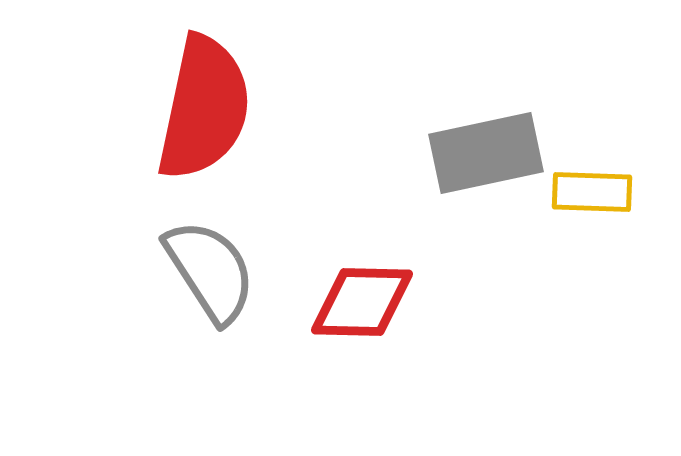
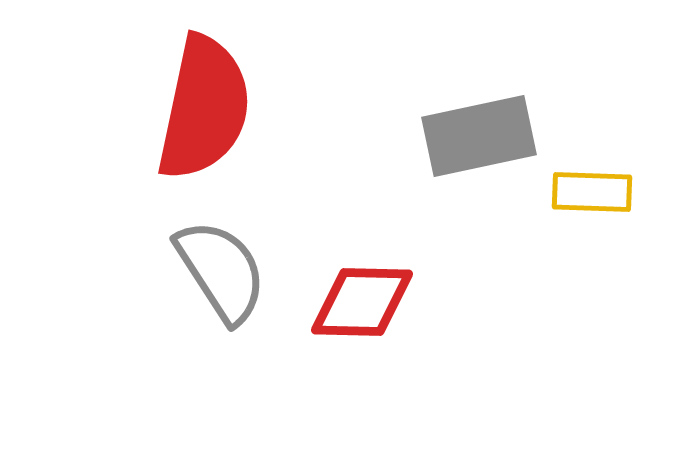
gray rectangle: moved 7 px left, 17 px up
gray semicircle: moved 11 px right
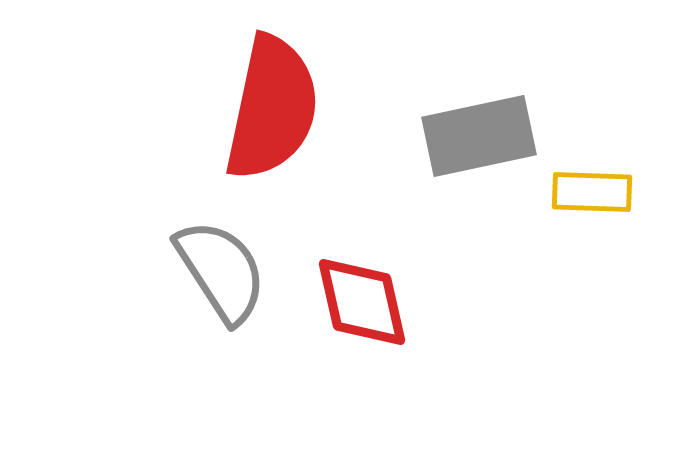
red semicircle: moved 68 px right
red diamond: rotated 76 degrees clockwise
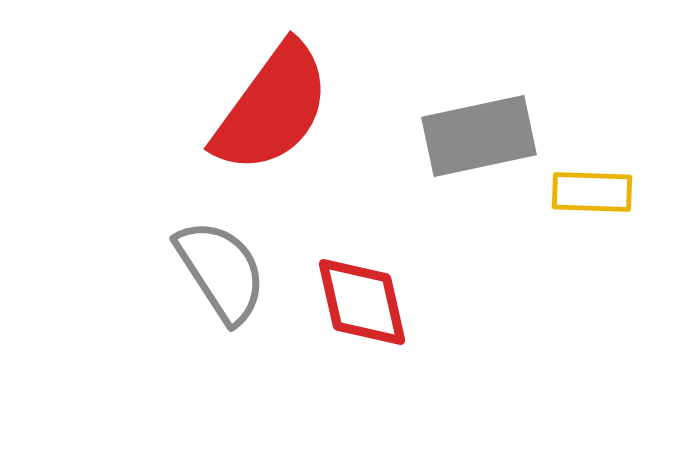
red semicircle: rotated 24 degrees clockwise
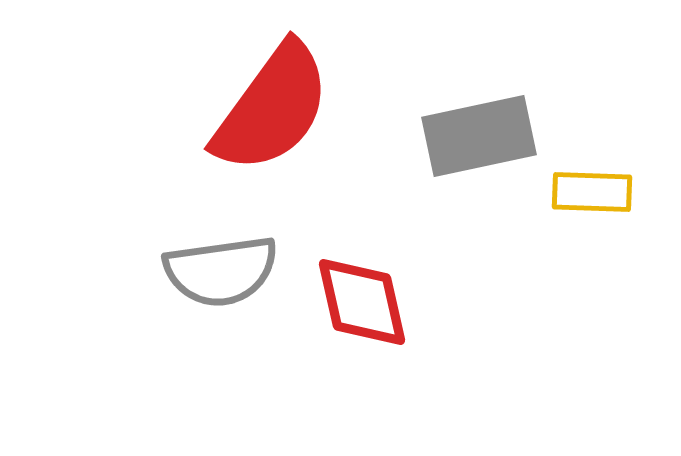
gray semicircle: rotated 115 degrees clockwise
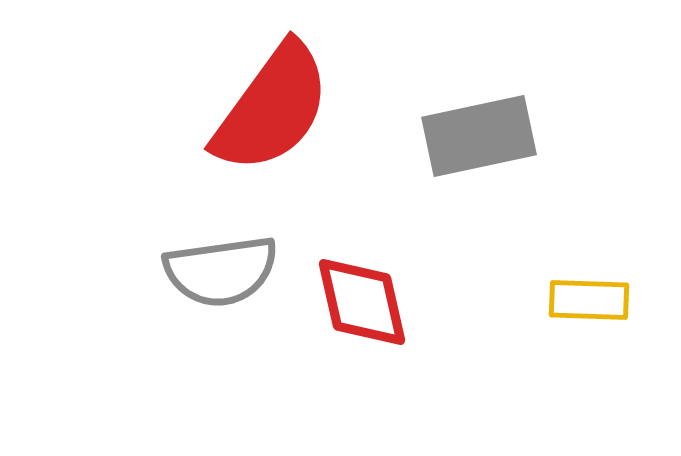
yellow rectangle: moved 3 px left, 108 px down
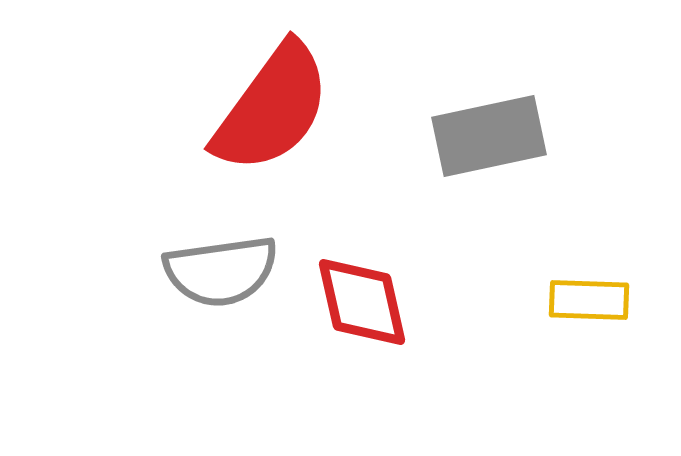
gray rectangle: moved 10 px right
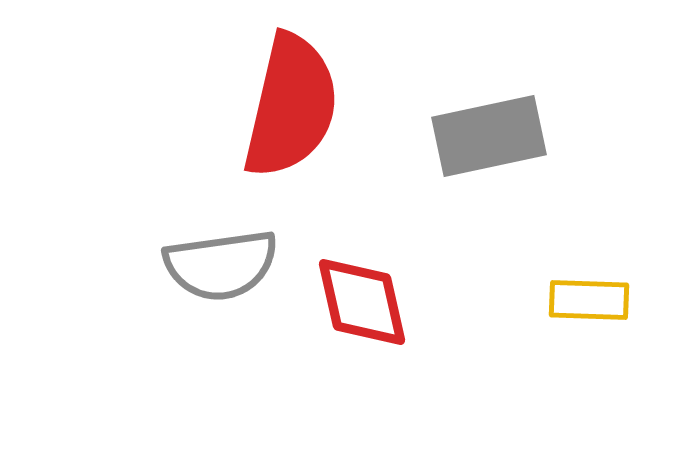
red semicircle: moved 19 px right, 2 px up; rotated 23 degrees counterclockwise
gray semicircle: moved 6 px up
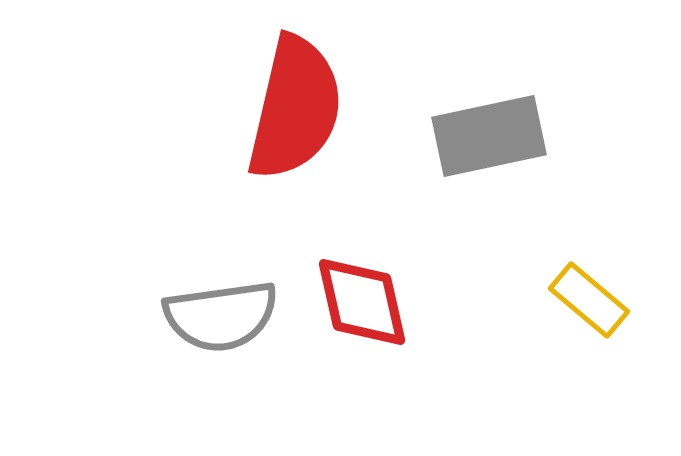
red semicircle: moved 4 px right, 2 px down
gray semicircle: moved 51 px down
yellow rectangle: rotated 38 degrees clockwise
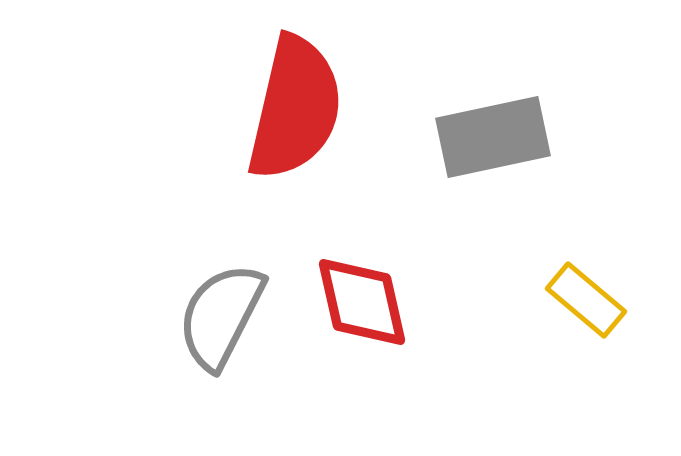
gray rectangle: moved 4 px right, 1 px down
yellow rectangle: moved 3 px left
gray semicircle: rotated 125 degrees clockwise
